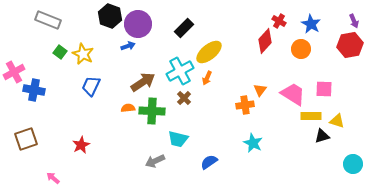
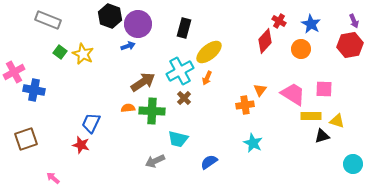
black rectangle: rotated 30 degrees counterclockwise
blue trapezoid: moved 37 px down
red star: rotated 30 degrees counterclockwise
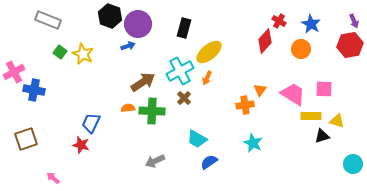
cyan trapezoid: moved 19 px right; rotated 15 degrees clockwise
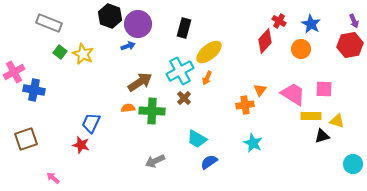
gray rectangle: moved 1 px right, 3 px down
brown arrow: moved 3 px left
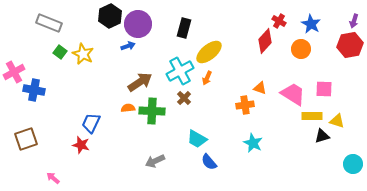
black hexagon: rotated 15 degrees clockwise
purple arrow: rotated 40 degrees clockwise
orange triangle: moved 2 px up; rotated 48 degrees counterclockwise
yellow rectangle: moved 1 px right
blue semicircle: rotated 96 degrees counterclockwise
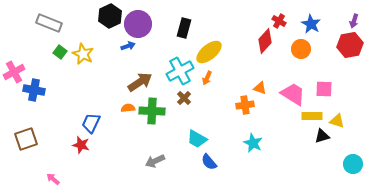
pink arrow: moved 1 px down
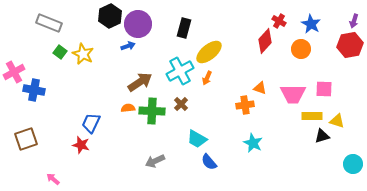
pink trapezoid: rotated 148 degrees clockwise
brown cross: moved 3 px left, 6 px down
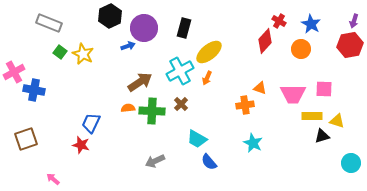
purple circle: moved 6 px right, 4 px down
cyan circle: moved 2 px left, 1 px up
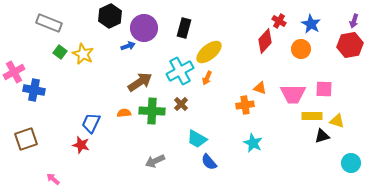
orange semicircle: moved 4 px left, 5 px down
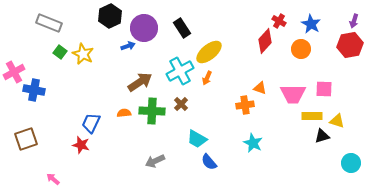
black rectangle: moved 2 px left; rotated 48 degrees counterclockwise
